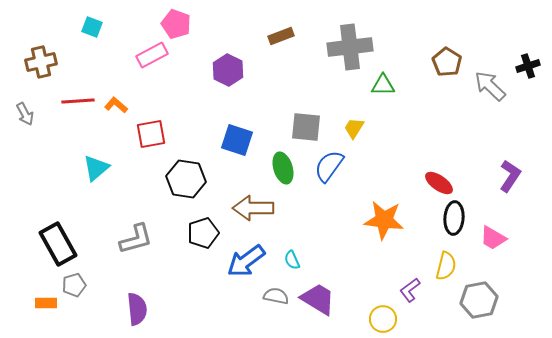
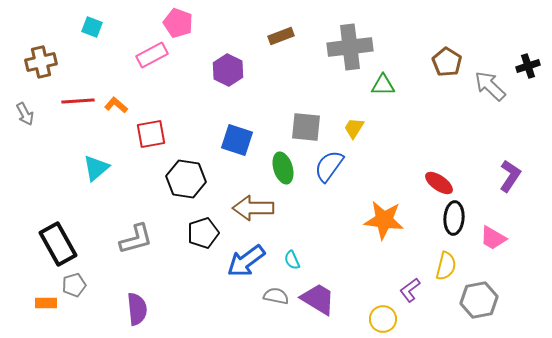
pink pentagon at (176, 24): moved 2 px right, 1 px up
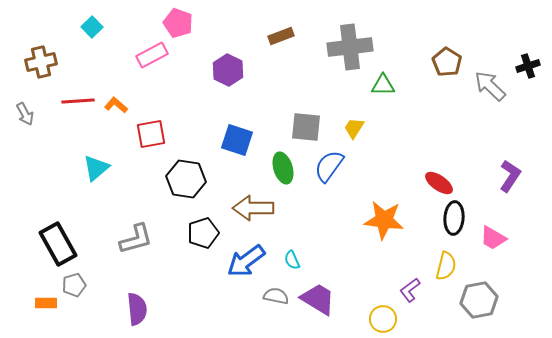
cyan square at (92, 27): rotated 25 degrees clockwise
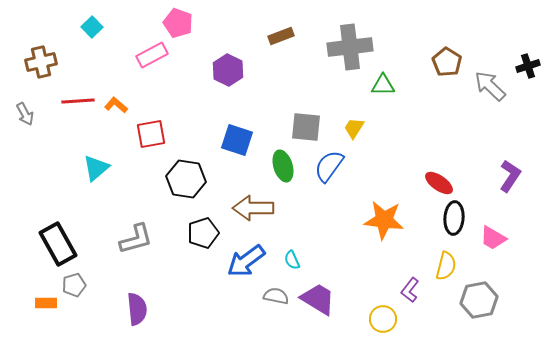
green ellipse at (283, 168): moved 2 px up
purple L-shape at (410, 290): rotated 15 degrees counterclockwise
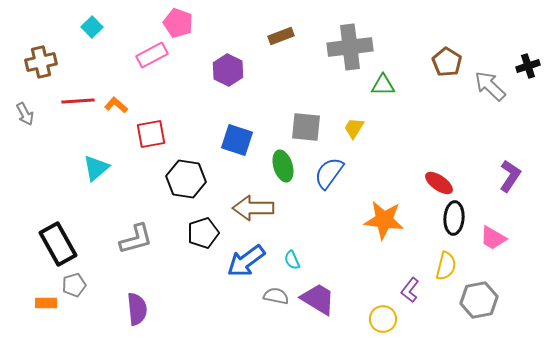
blue semicircle at (329, 166): moved 7 px down
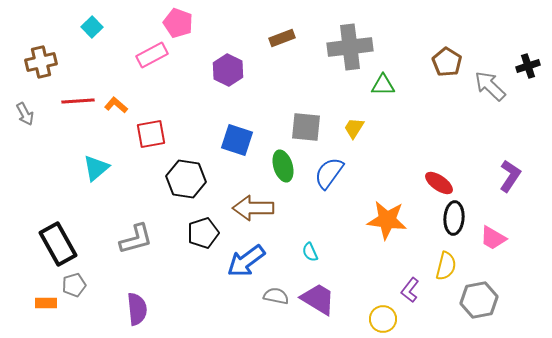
brown rectangle at (281, 36): moved 1 px right, 2 px down
orange star at (384, 220): moved 3 px right
cyan semicircle at (292, 260): moved 18 px right, 8 px up
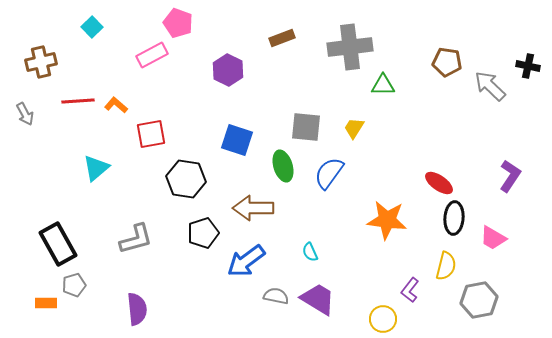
brown pentagon at (447, 62): rotated 24 degrees counterclockwise
black cross at (528, 66): rotated 30 degrees clockwise
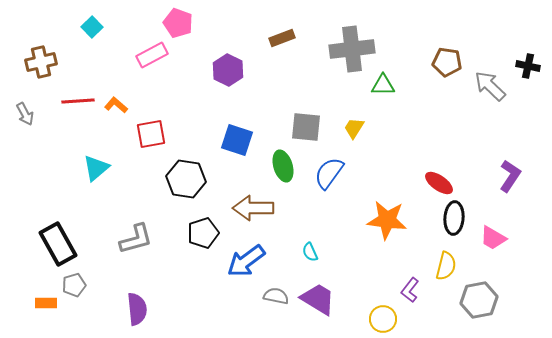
gray cross at (350, 47): moved 2 px right, 2 px down
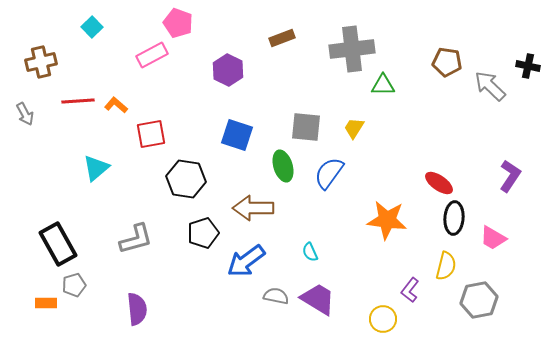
blue square at (237, 140): moved 5 px up
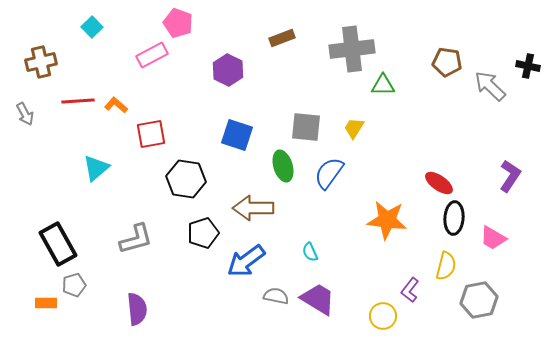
yellow circle at (383, 319): moved 3 px up
